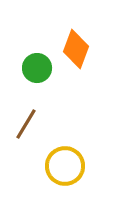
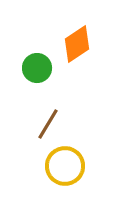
orange diamond: moved 1 px right, 5 px up; rotated 36 degrees clockwise
brown line: moved 22 px right
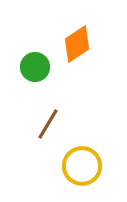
green circle: moved 2 px left, 1 px up
yellow circle: moved 17 px right
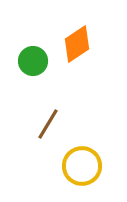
green circle: moved 2 px left, 6 px up
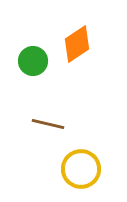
brown line: rotated 72 degrees clockwise
yellow circle: moved 1 px left, 3 px down
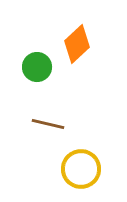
orange diamond: rotated 9 degrees counterclockwise
green circle: moved 4 px right, 6 px down
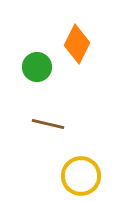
orange diamond: rotated 21 degrees counterclockwise
yellow circle: moved 7 px down
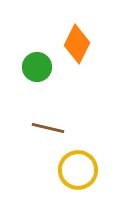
brown line: moved 4 px down
yellow circle: moved 3 px left, 6 px up
